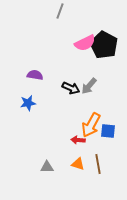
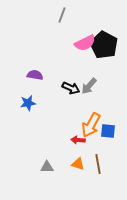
gray line: moved 2 px right, 4 px down
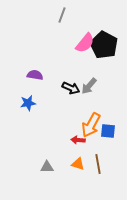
pink semicircle: rotated 25 degrees counterclockwise
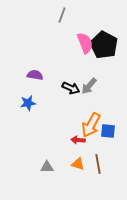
pink semicircle: rotated 60 degrees counterclockwise
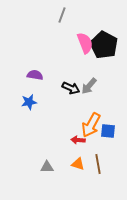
blue star: moved 1 px right, 1 px up
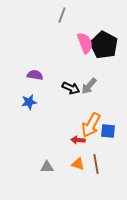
brown line: moved 2 px left
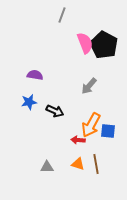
black arrow: moved 16 px left, 23 px down
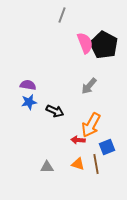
purple semicircle: moved 7 px left, 10 px down
blue square: moved 1 px left, 16 px down; rotated 28 degrees counterclockwise
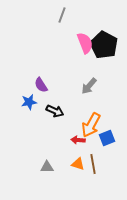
purple semicircle: moved 13 px right; rotated 133 degrees counterclockwise
blue square: moved 9 px up
brown line: moved 3 px left
